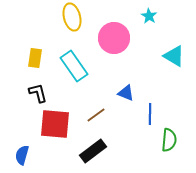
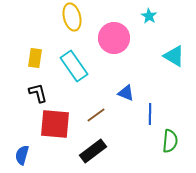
green semicircle: moved 1 px right, 1 px down
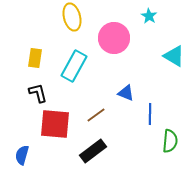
cyan rectangle: rotated 64 degrees clockwise
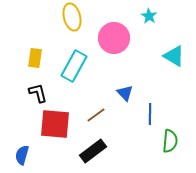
blue triangle: moved 1 px left; rotated 24 degrees clockwise
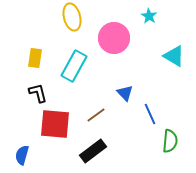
blue line: rotated 25 degrees counterclockwise
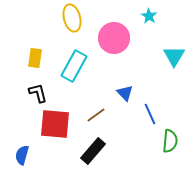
yellow ellipse: moved 1 px down
cyan triangle: rotated 30 degrees clockwise
black rectangle: rotated 12 degrees counterclockwise
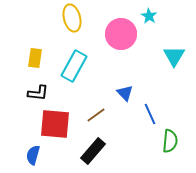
pink circle: moved 7 px right, 4 px up
black L-shape: rotated 110 degrees clockwise
blue semicircle: moved 11 px right
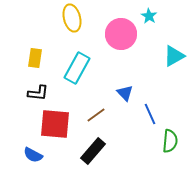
cyan triangle: rotated 30 degrees clockwise
cyan rectangle: moved 3 px right, 2 px down
blue semicircle: rotated 78 degrees counterclockwise
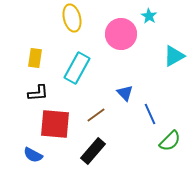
black L-shape: rotated 10 degrees counterclockwise
green semicircle: rotated 40 degrees clockwise
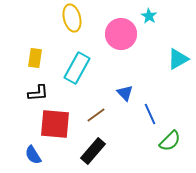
cyan triangle: moved 4 px right, 3 px down
blue semicircle: rotated 30 degrees clockwise
